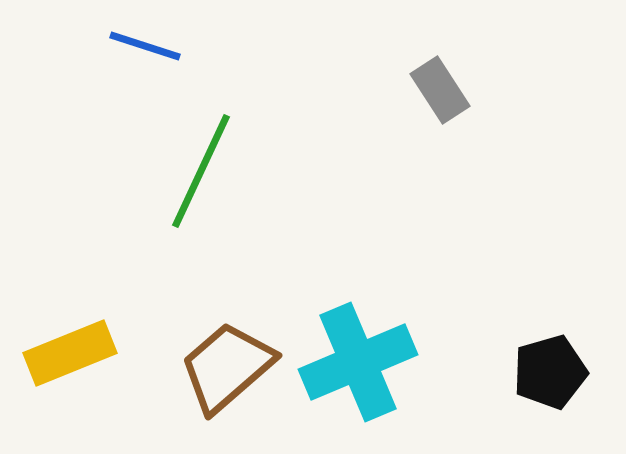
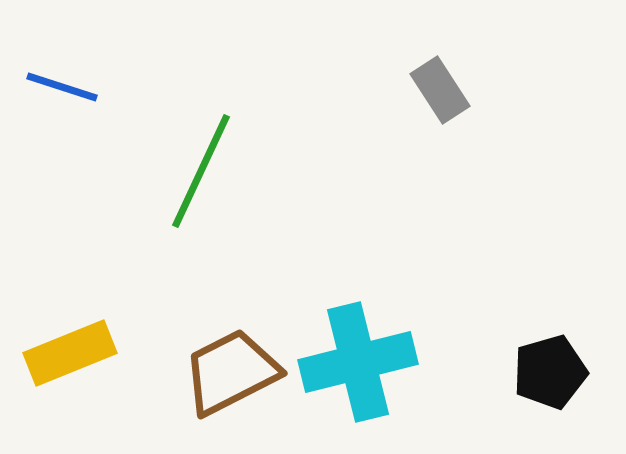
blue line: moved 83 px left, 41 px down
cyan cross: rotated 9 degrees clockwise
brown trapezoid: moved 4 px right, 5 px down; rotated 14 degrees clockwise
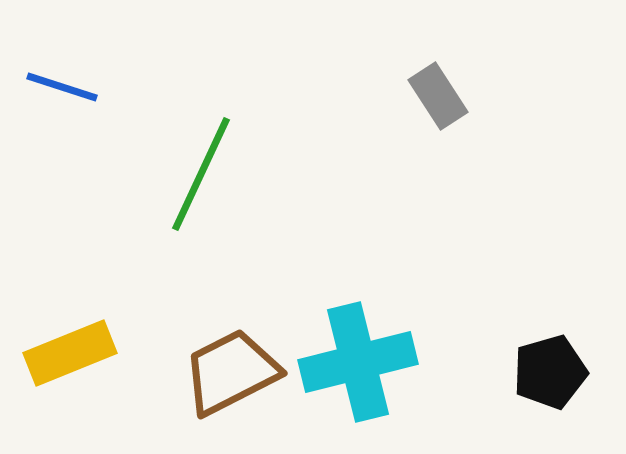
gray rectangle: moved 2 px left, 6 px down
green line: moved 3 px down
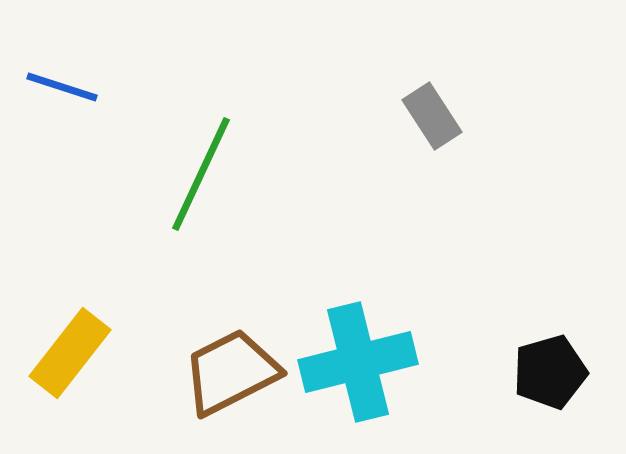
gray rectangle: moved 6 px left, 20 px down
yellow rectangle: rotated 30 degrees counterclockwise
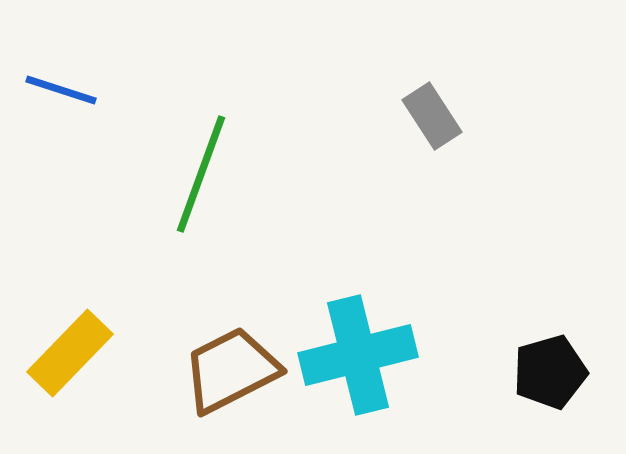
blue line: moved 1 px left, 3 px down
green line: rotated 5 degrees counterclockwise
yellow rectangle: rotated 6 degrees clockwise
cyan cross: moved 7 px up
brown trapezoid: moved 2 px up
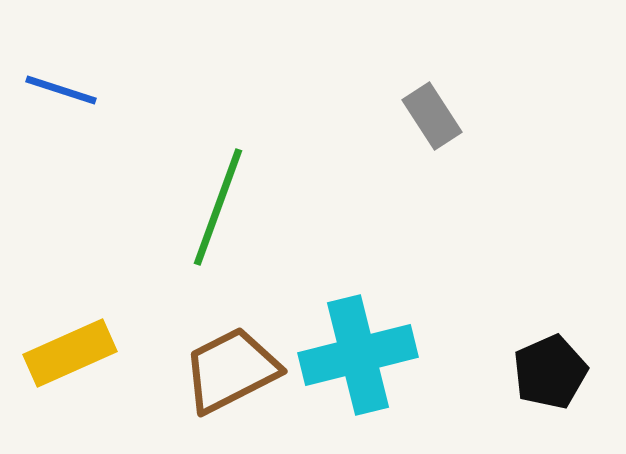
green line: moved 17 px right, 33 px down
yellow rectangle: rotated 22 degrees clockwise
black pentagon: rotated 8 degrees counterclockwise
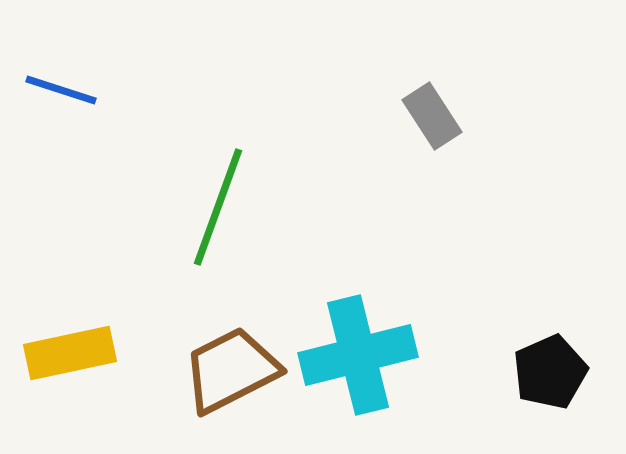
yellow rectangle: rotated 12 degrees clockwise
